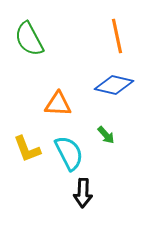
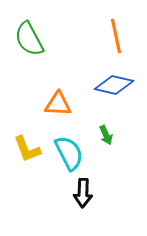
orange line: moved 1 px left
green arrow: rotated 18 degrees clockwise
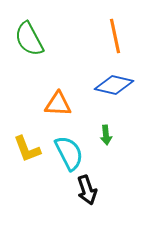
orange line: moved 1 px left
green arrow: rotated 18 degrees clockwise
black arrow: moved 4 px right, 3 px up; rotated 20 degrees counterclockwise
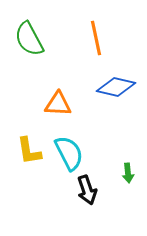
orange line: moved 19 px left, 2 px down
blue diamond: moved 2 px right, 2 px down
green arrow: moved 22 px right, 38 px down
yellow L-shape: moved 2 px right, 2 px down; rotated 12 degrees clockwise
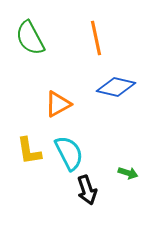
green semicircle: moved 1 px right, 1 px up
orange triangle: rotated 32 degrees counterclockwise
green arrow: rotated 66 degrees counterclockwise
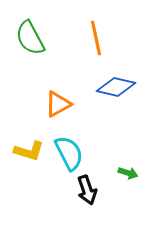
yellow L-shape: rotated 64 degrees counterclockwise
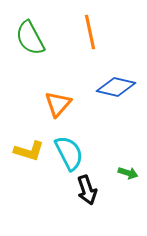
orange line: moved 6 px left, 6 px up
orange triangle: rotated 20 degrees counterclockwise
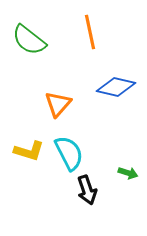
green semicircle: moved 1 px left, 2 px down; rotated 24 degrees counterclockwise
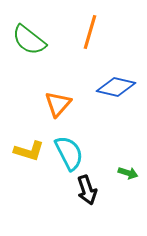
orange line: rotated 28 degrees clockwise
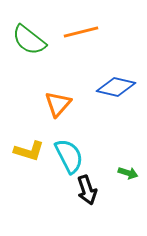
orange line: moved 9 px left; rotated 60 degrees clockwise
cyan semicircle: moved 3 px down
